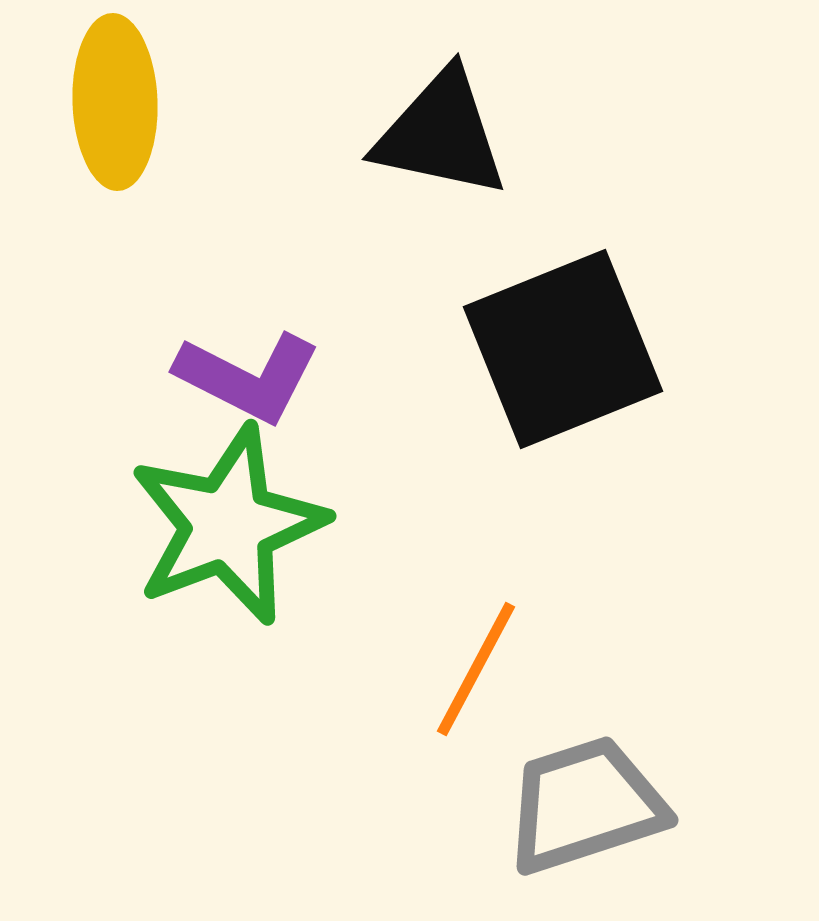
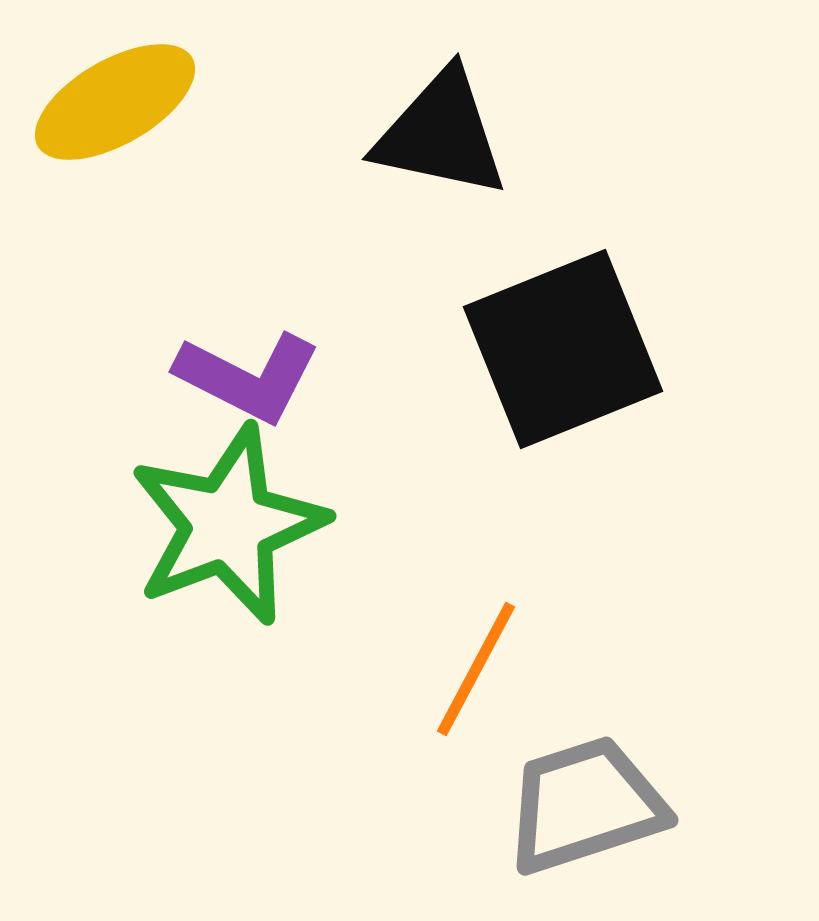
yellow ellipse: rotated 62 degrees clockwise
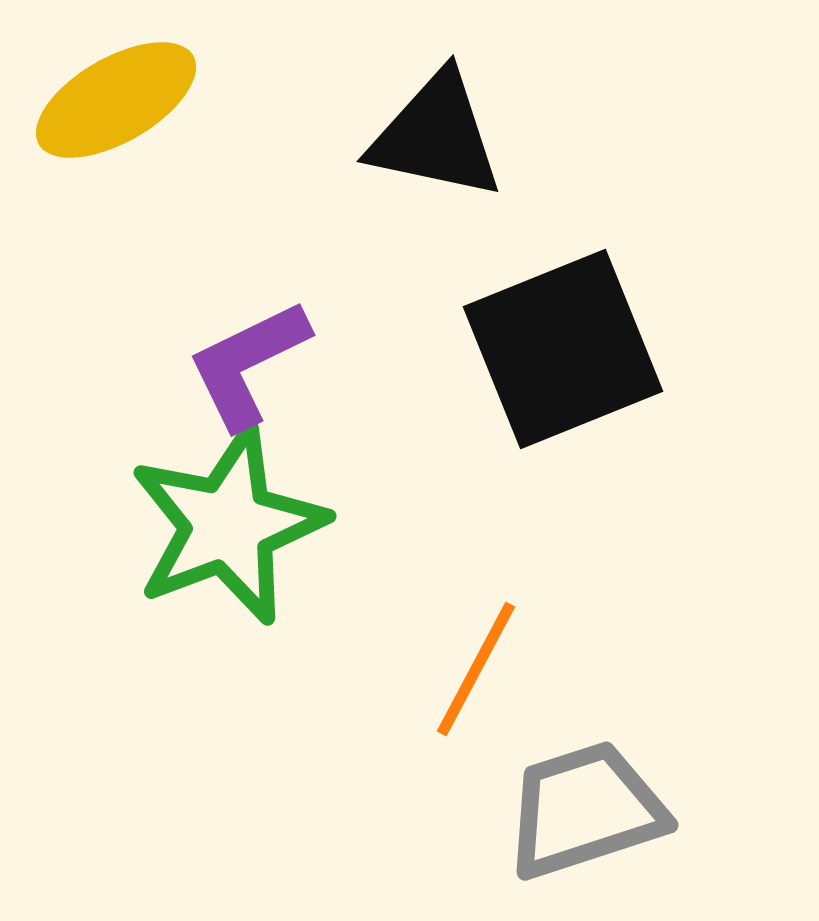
yellow ellipse: moved 1 px right, 2 px up
black triangle: moved 5 px left, 2 px down
purple L-shape: moved 13 px up; rotated 127 degrees clockwise
gray trapezoid: moved 5 px down
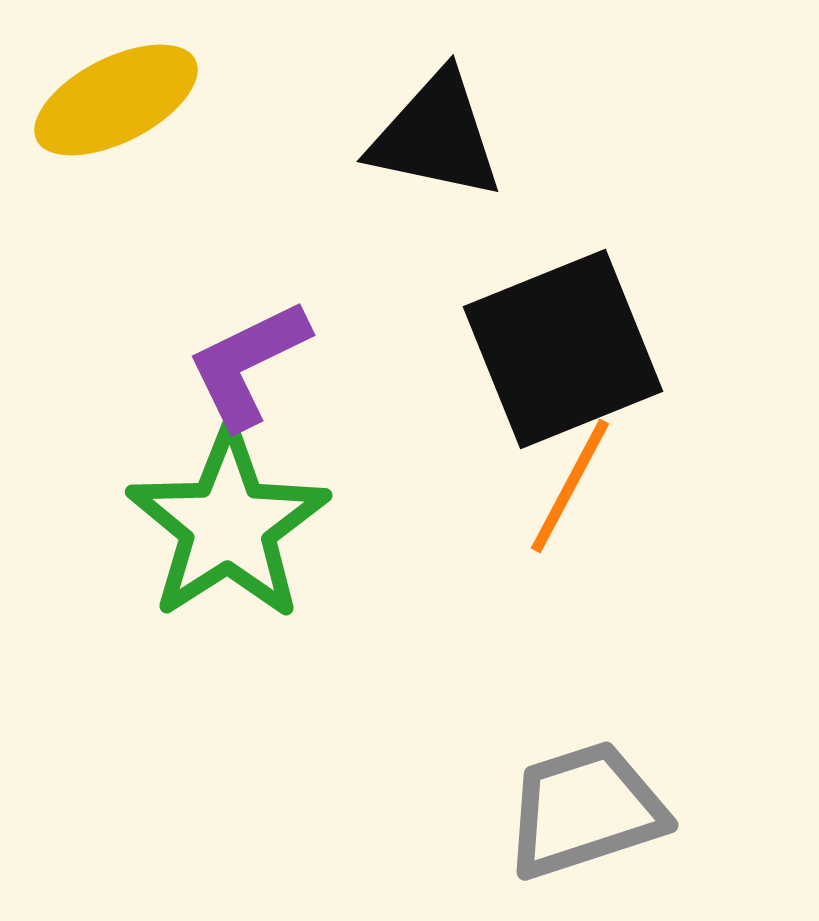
yellow ellipse: rotated 3 degrees clockwise
green star: rotated 12 degrees counterclockwise
orange line: moved 94 px right, 183 px up
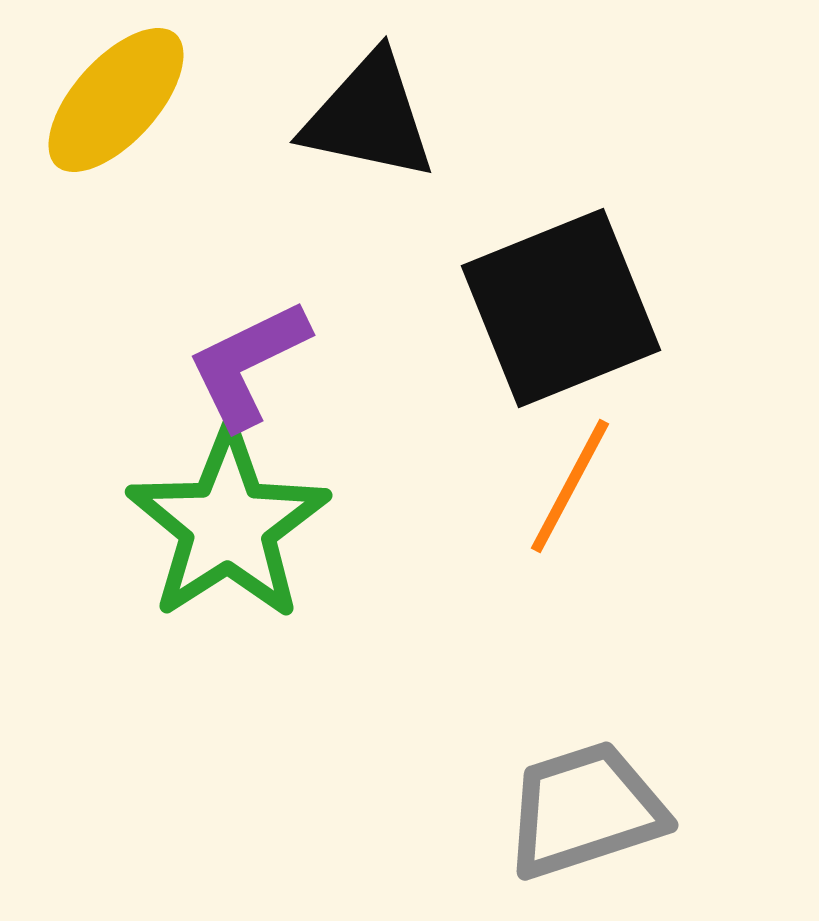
yellow ellipse: rotated 21 degrees counterclockwise
black triangle: moved 67 px left, 19 px up
black square: moved 2 px left, 41 px up
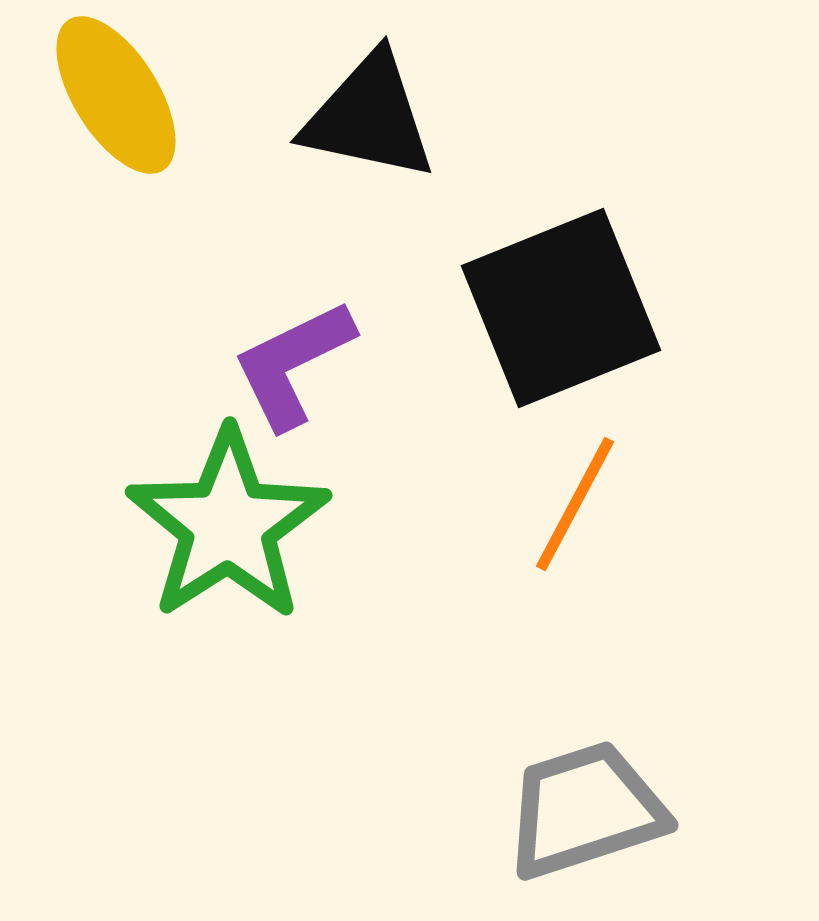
yellow ellipse: moved 5 px up; rotated 74 degrees counterclockwise
purple L-shape: moved 45 px right
orange line: moved 5 px right, 18 px down
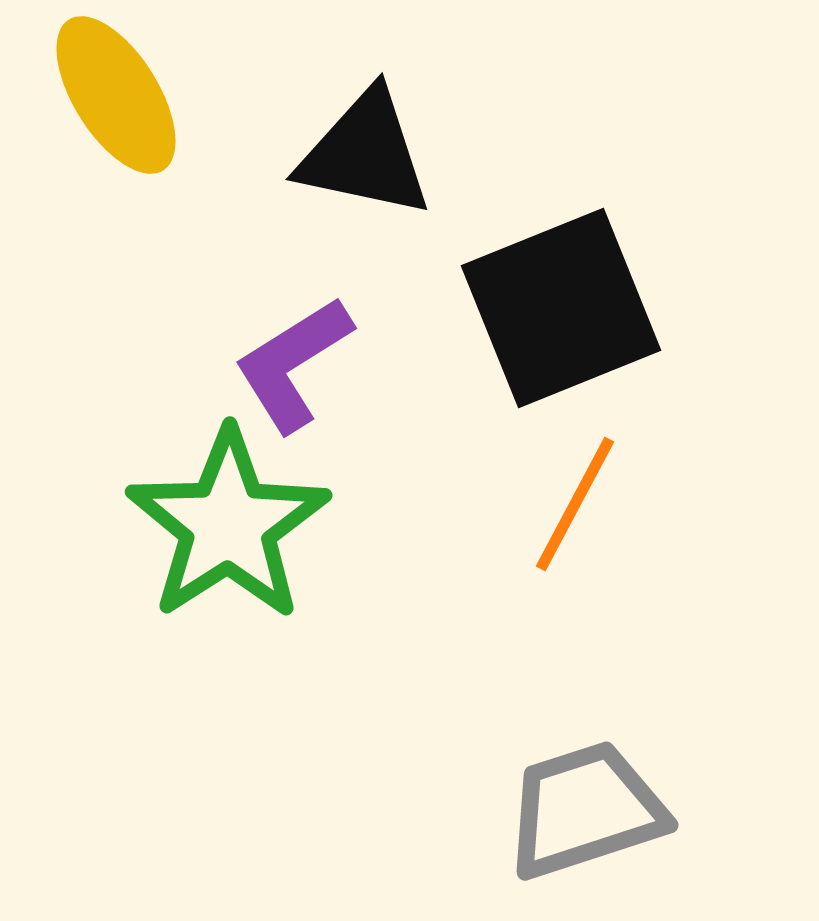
black triangle: moved 4 px left, 37 px down
purple L-shape: rotated 6 degrees counterclockwise
